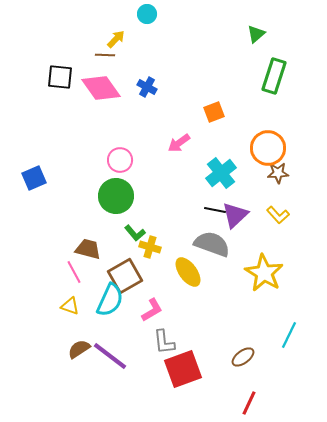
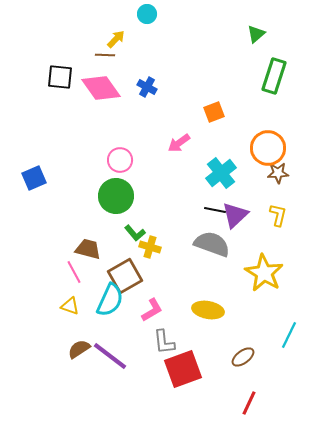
yellow L-shape: rotated 125 degrees counterclockwise
yellow ellipse: moved 20 px right, 38 px down; rotated 44 degrees counterclockwise
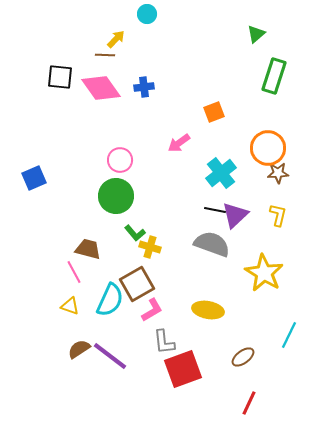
blue cross: moved 3 px left; rotated 36 degrees counterclockwise
brown square: moved 12 px right, 8 px down
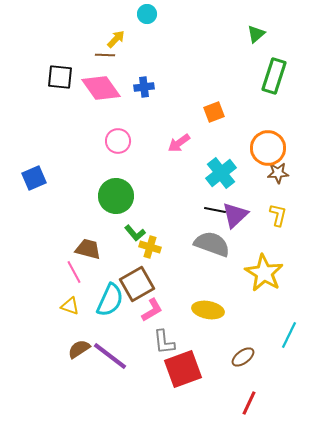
pink circle: moved 2 px left, 19 px up
